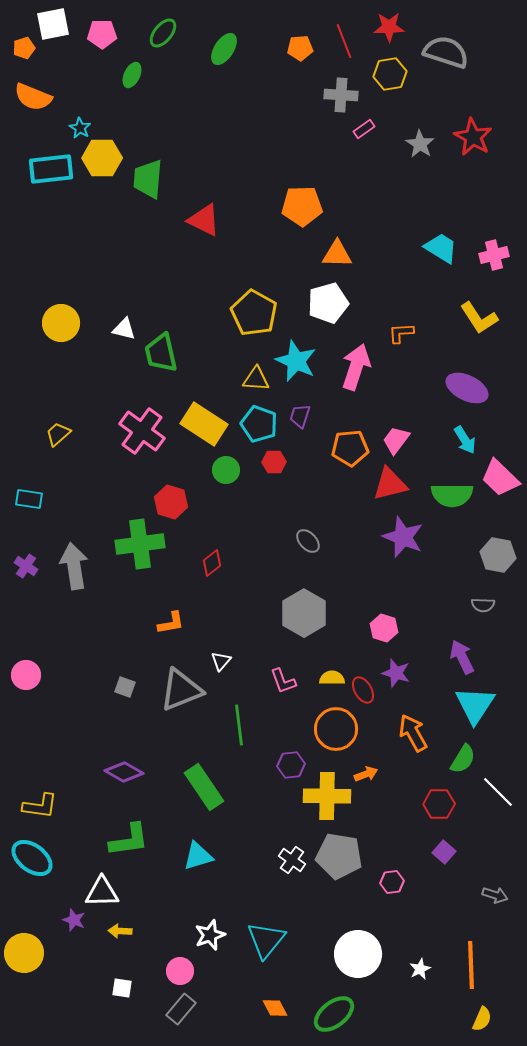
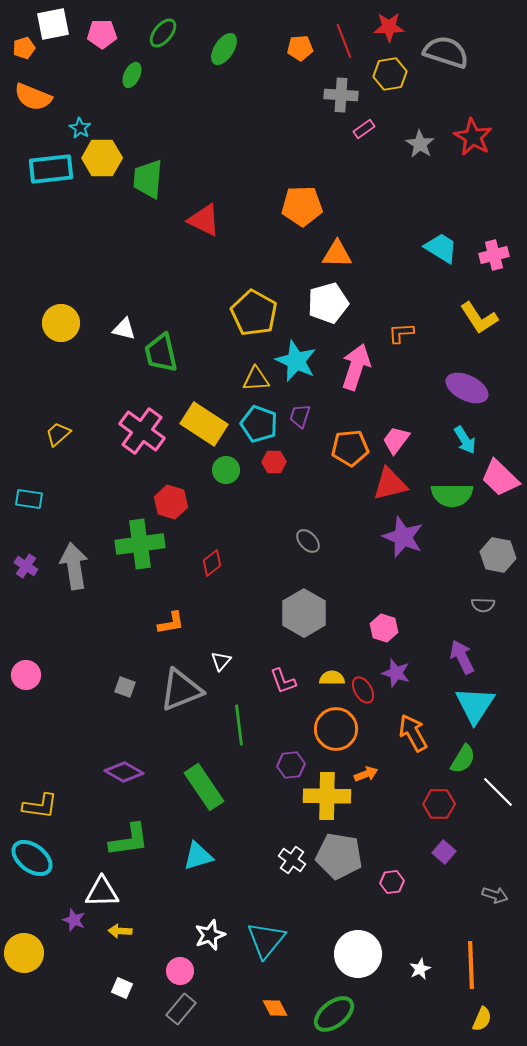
yellow triangle at (256, 379): rotated 8 degrees counterclockwise
white square at (122, 988): rotated 15 degrees clockwise
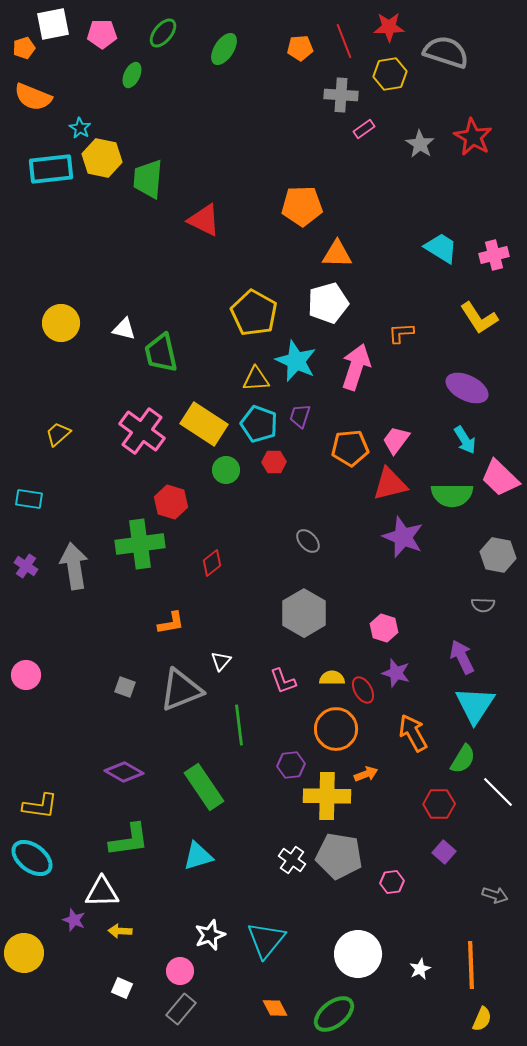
yellow hexagon at (102, 158): rotated 12 degrees clockwise
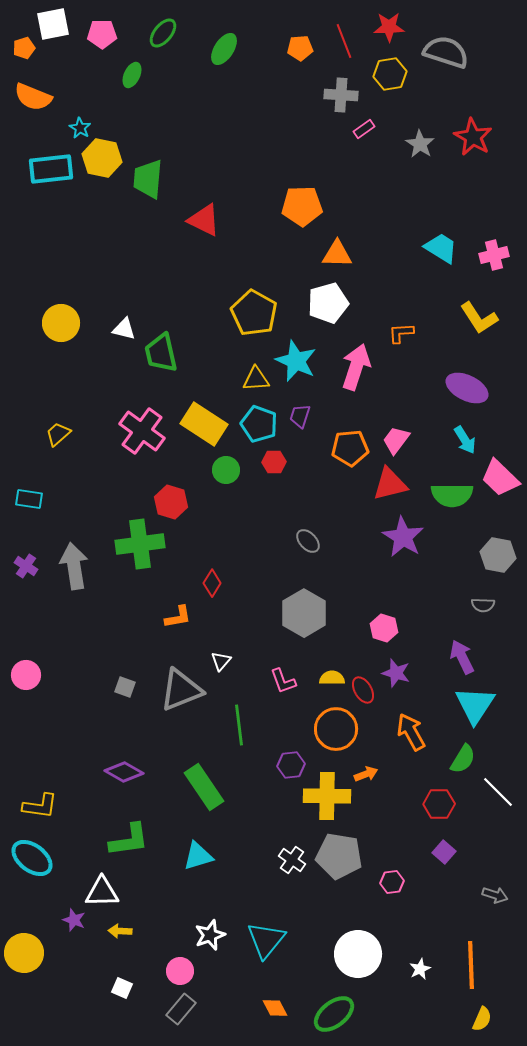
purple star at (403, 537): rotated 9 degrees clockwise
red diamond at (212, 563): moved 20 px down; rotated 20 degrees counterclockwise
orange L-shape at (171, 623): moved 7 px right, 6 px up
orange arrow at (413, 733): moved 2 px left, 1 px up
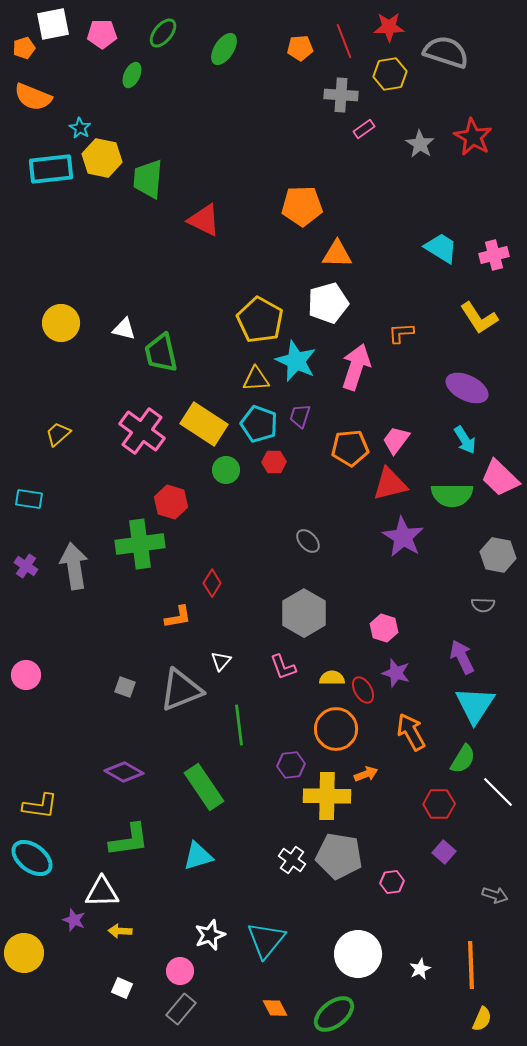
yellow pentagon at (254, 313): moved 6 px right, 7 px down
pink L-shape at (283, 681): moved 14 px up
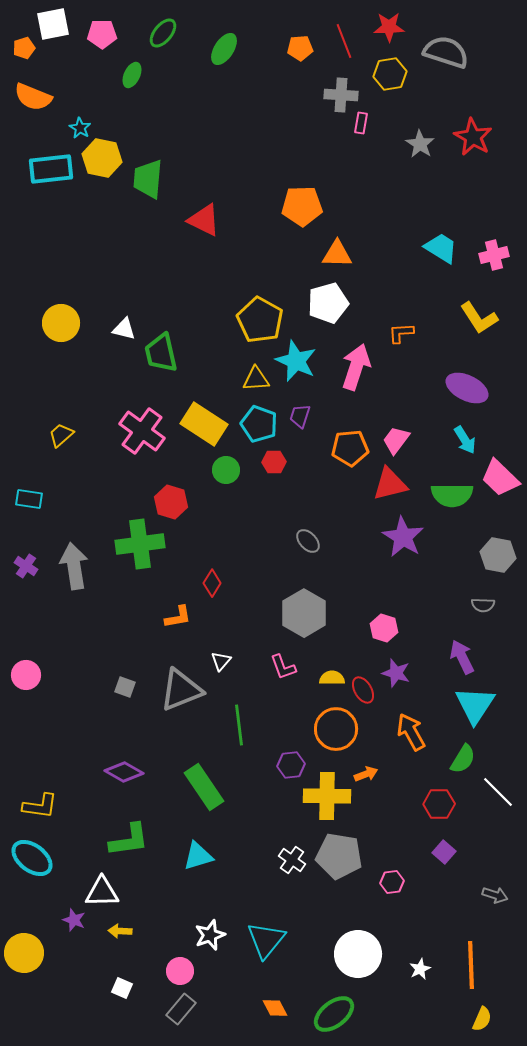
pink rectangle at (364, 129): moved 3 px left, 6 px up; rotated 45 degrees counterclockwise
yellow trapezoid at (58, 434): moved 3 px right, 1 px down
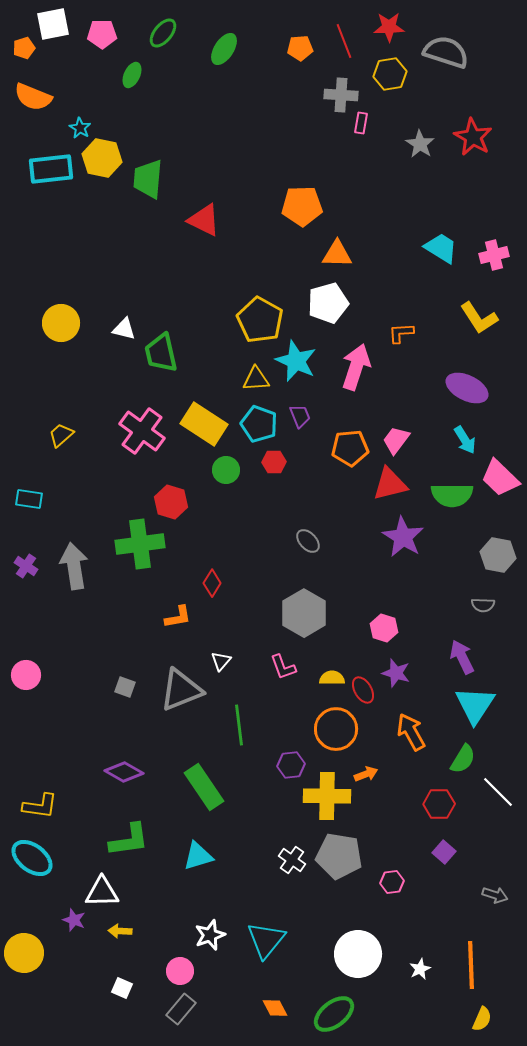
purple trapezoid at (300, 416): rotated 140 degrees clockwise
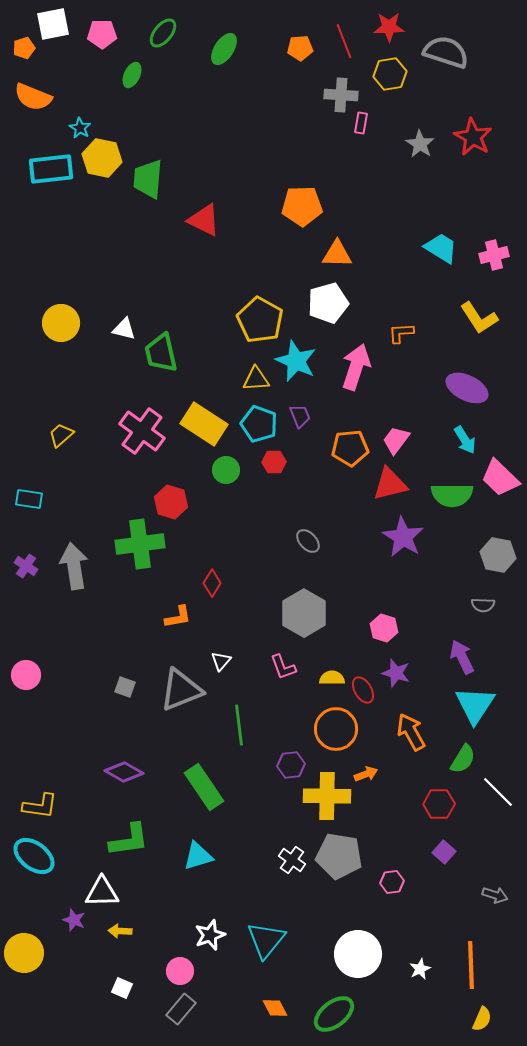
cyan ellipse at (32, 858): moved 2 px right, 2 px up
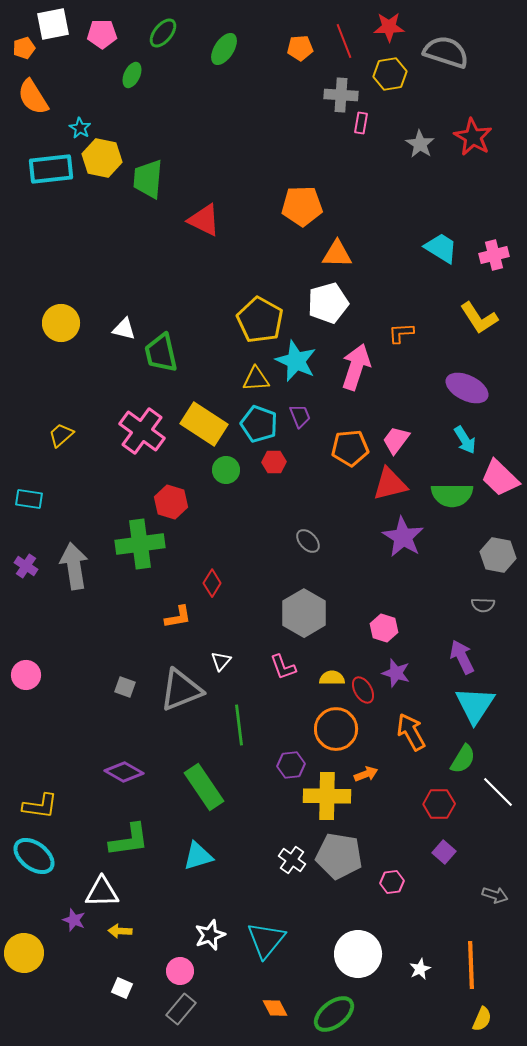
orange semicircle at (33, 97): rotated 36 degrees clockwise
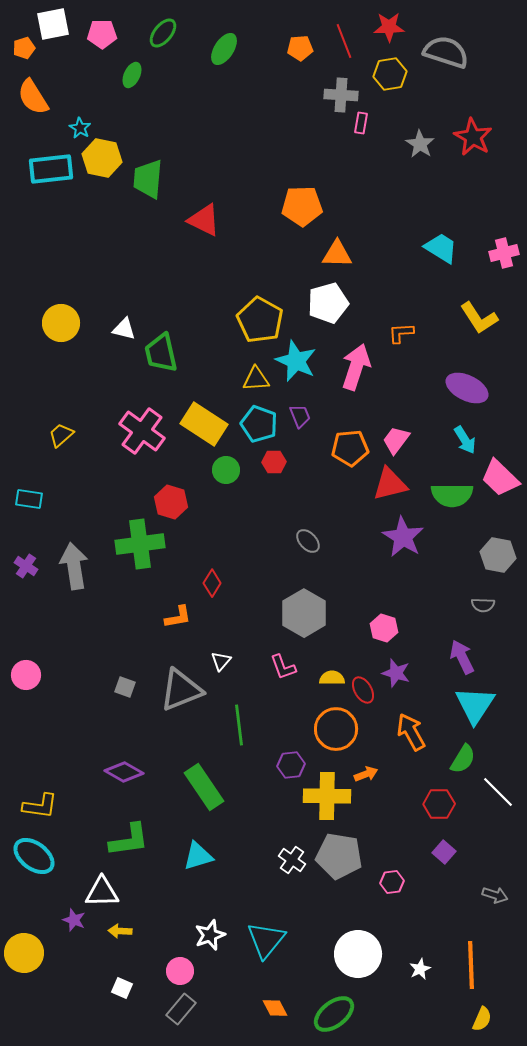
pink cross at (494, 255): moved 10 px right, 2 px up
